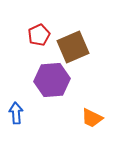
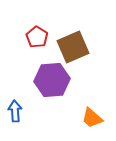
red pentagon: moved 2 px left, 2 px down; rotated 15 degrees counterclockwise
blue arrow: moved 1 px left, 2 px up
orange trapezoid: rotated 15 degrees clockwise
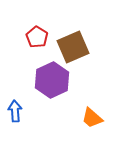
purple hexagon: rotated 20 degrees counterclockwise
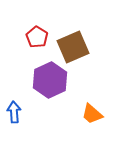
purple hexagon: moved 2 px left
blue arrow: moved 1 px left, 1 px down
orange trapezoid: moved 4 px up
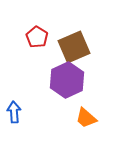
brown square: moved 1 px right
purple hexagon: moved 17 px right
orange trapezoid: moved 6 px left, 4 px down
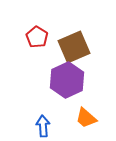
blue arrow: moved 29 px right, 14 px down
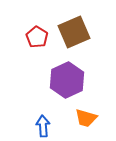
brown square: moved 15 px up
orange trapezoid: rotated 25 degrees counterclockwise
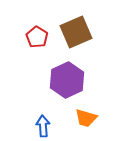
brown square: moved 2 px right
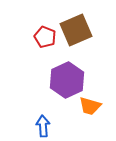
brown square: moved 2 px up
red pentagon: moved 8 px right; rotated 10 degrees counterclockwise
orange trapezoid: moved 4 px right, 12 px up
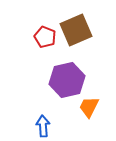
purple hexagon: rotated 12 degrees clockwise
orange trapezoid: moved 1 px left, 1 px down; rotated 100 degrees clockwise
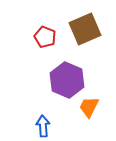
brown square: moved 9 px right, 1 px up
purple hexagon: rotated 24 degrees counterclockwise
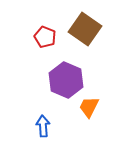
brown square: rotated 32 degrees counterclockwise
purple hexagon: moved 1 px left
